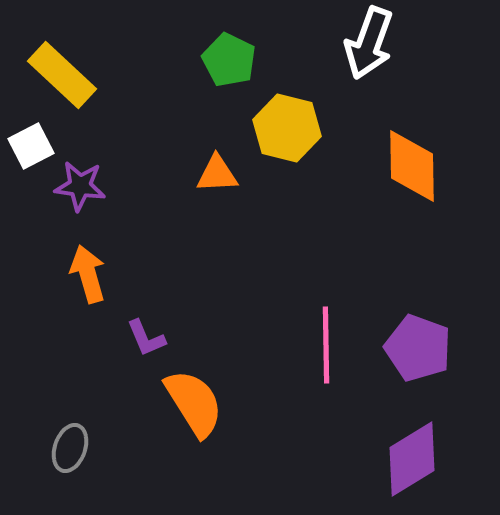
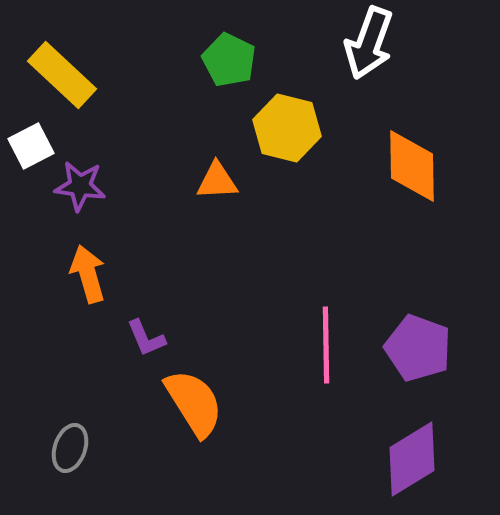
orange triangle: moved 7 px down
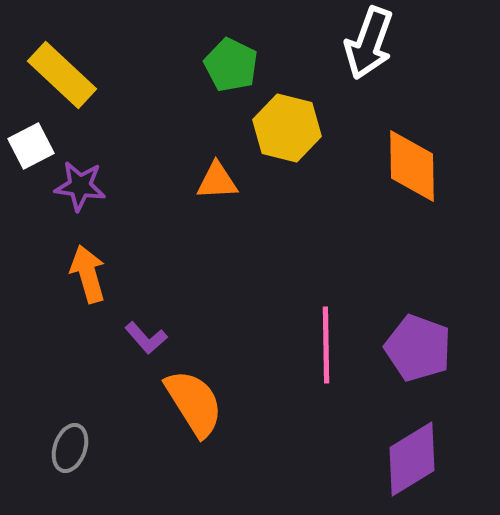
green pentagon: moved 2 px right, 5 px down
purple L-shape: rotated 18 degrees counterclockwise
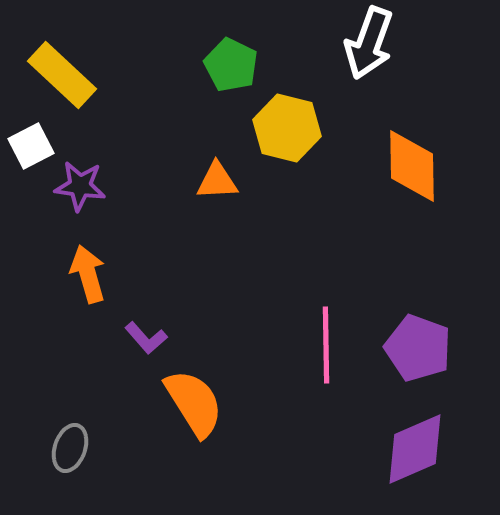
purple diamond: moved 3 px right, 10 px up; rotated 8 degrees clockwise
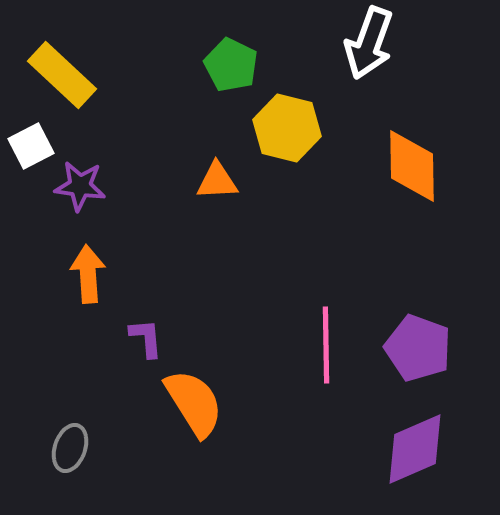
orange arrow: rotated 12 degrees clockwise
purple L-shape: rotated 144 degrees counterclockwise
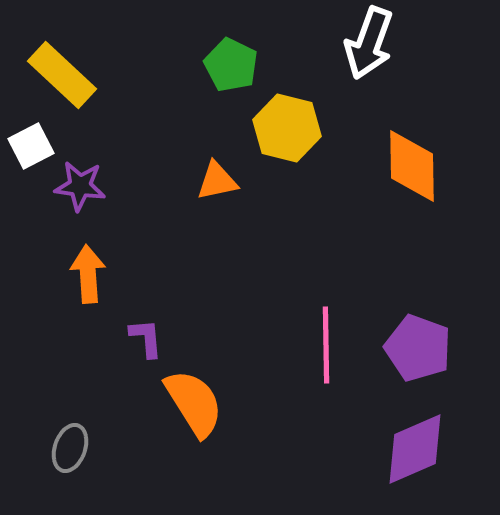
orange triangle: rotated 9 degrees counterclockwise
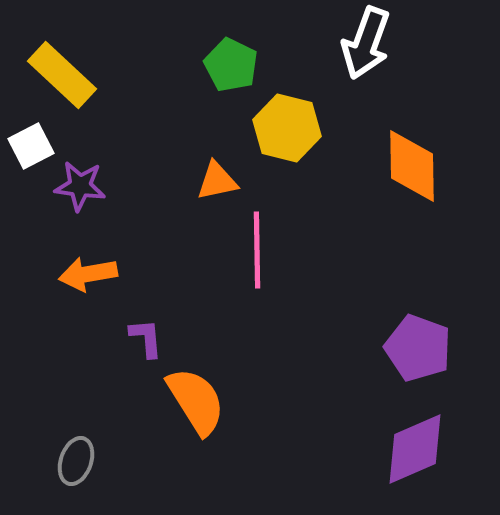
white arrow: moved 3 px left
orange arrow: rotated 96 degrees counterclockwise
pink line: moved 69 px left, 95 px up
orange semicircle: moved 2 px right, 2 px up
gray ellipse: moved 6 px right, 13 px down
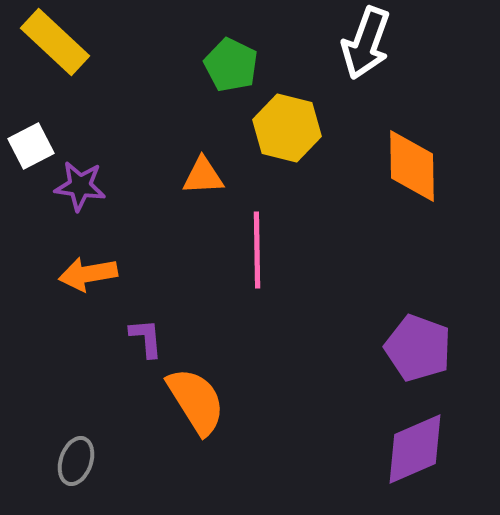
yellow rectangle: moved 7 px left, 33 px up
orange triangle: moved 14 px left, 5 px up; rotated 9 degrees clockwise
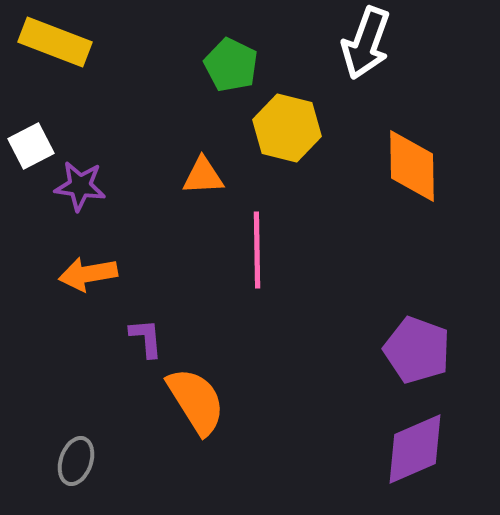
yellow rectangle: rotated 22 degrees counterclockwise
purple pentagon: moved 1 px left, 2 px down
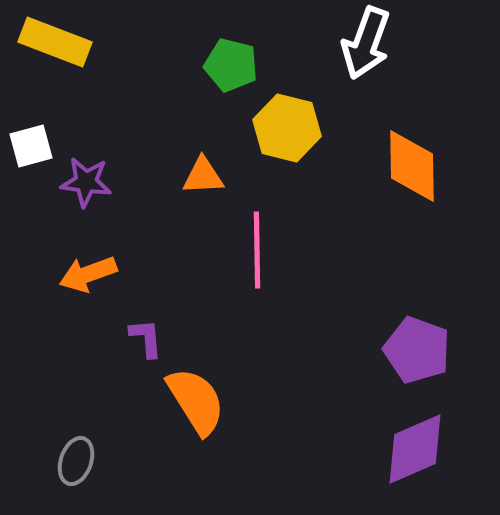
green pentagon: rotated 12 degrees counterclockwise
white square: rotated 12 degrees clockwise
purple star: moved 6 px right, 4 px up
orange arrow: rotated 10 degrees counterclockwise
